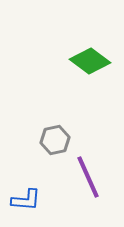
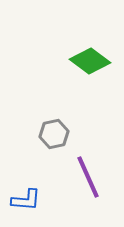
gray hexagon: moved 1 px left, 6 px up
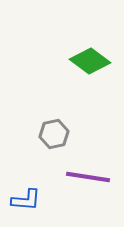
purple line: rotated 57 degrees counterclockwise
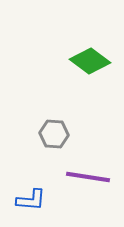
gray hexagon: rotated 16 degrees clockwise
blue L-shape: moved 5 px right
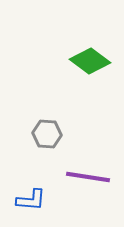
gray hexagon: moved 7 px left
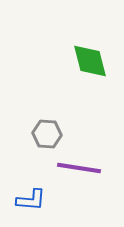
green diamond: rotated 39 degrees clockwise
purple line: moved 9 px left, 9 px up
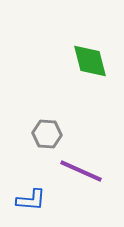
purple line: moved 2 px right, 3 px down; rotated 15 degrees clockwise
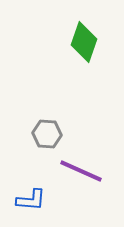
green diamond: moved 6 px left, 19 px up; rotated 33 degrees clockwise
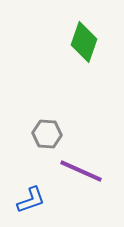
blue L-shape: rotated 24 degrees counterclockwise
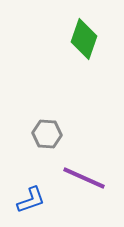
green diamond: moved 3 px up
purple line: moved 3 px right, 7 px down
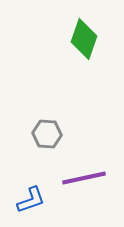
purple line: rotated 36 degrees counterclockwise
